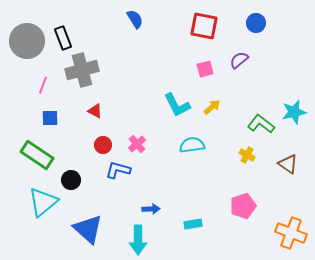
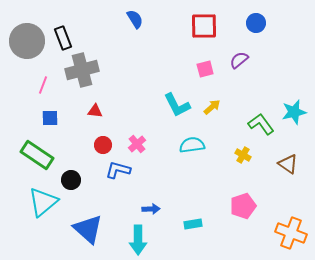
red square: rotated 12 degrees counterclockwise
red triangle: rotated 21 degrees counterclockwise
green L-shape: rotated 16 degrees clockwise
yellow cross: moved 4 px left
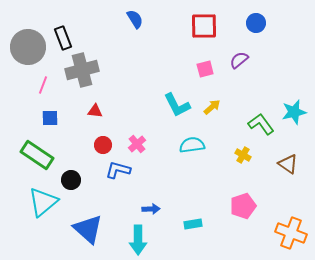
gray circle: moved 1 px right, 6 px down
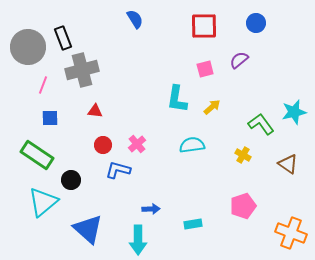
cyan L-shape: moved 6 px up; rotated 36 degrees clockwise
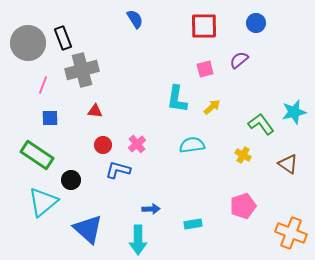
gray circle: moved 4 px up
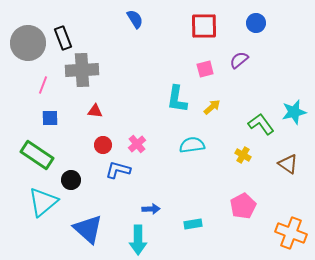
gray cross: rotated 12 degrees clockwise
pink pentagon: rotated 10 degrees counterclockwise
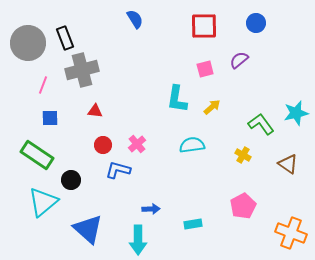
black rectangle: moved 2 px right
gray cross: rotated 12 degrees counterclockwise
cyan star: moved 2 px right, 1 px down
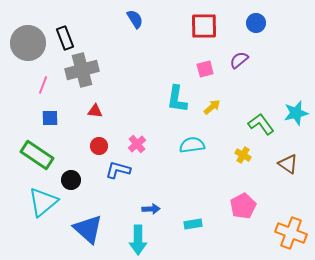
red circle: moved 4 px left, 1 px down
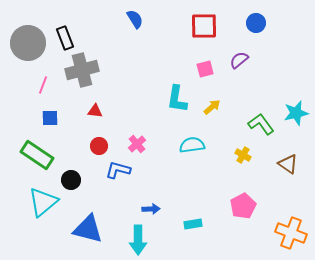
blue triangle: rotated 28 degrees counterclockwise
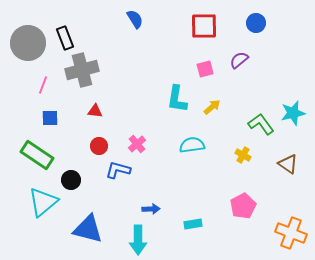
cyan star: moved 3 px left
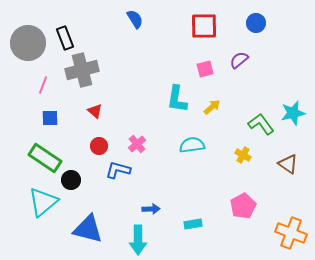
red triangle: rotated 35 degrees clockwise
green rectangle: moved 8 px right, 3 px down
